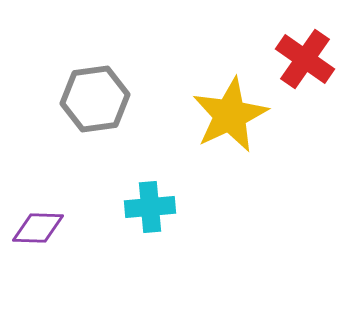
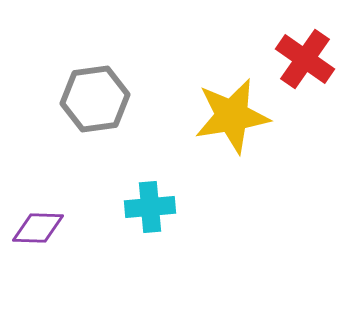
yellow star: moved 2 px right, 1 px down; rotated 16 degrees clockwise
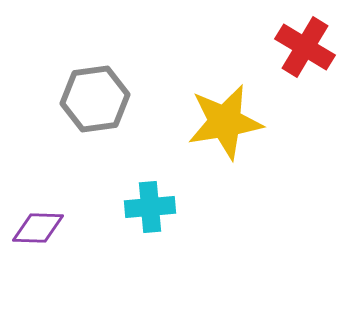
red cross: moved 12 px up; rotated 4 degrees counterclockwise
yellow star: moved 7 px left, 6 px down
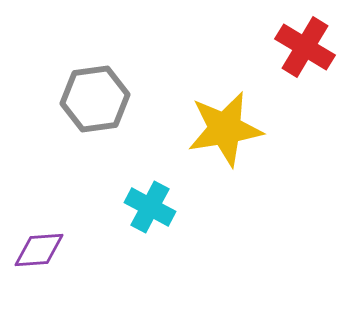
yellow star: moved 7 px down
cyan cross: rotated 33 degrees clockwise
purple diamond: moved 1 px right, 22 px down; rotated 6 degrees counterclockwise
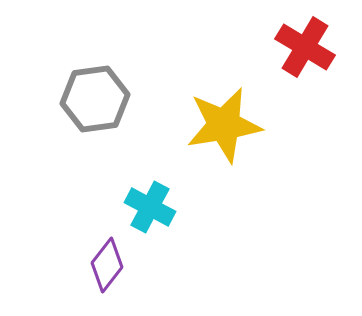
yellow star: moved 1 px left, 4 px up
purple diamond: moved 68 px right, 15 px down; rotated 48 degrees counterclockwise
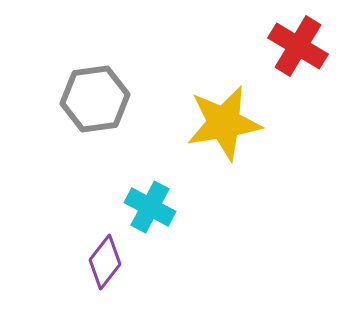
red cross: moved 7 px left, 1 px up
yellow star: moved 2 px up
purple diamond: moved 2 px left, 3 px up
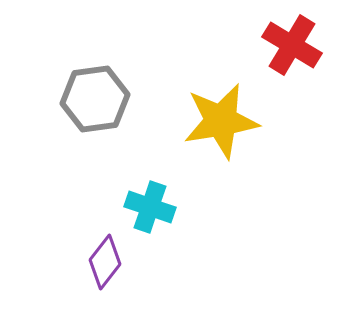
red cross: moved 6 px left, 1 px up
yellow star: moved 3 px left, 2 px up
cyan cross: rotated 9 degrees counterclockwise
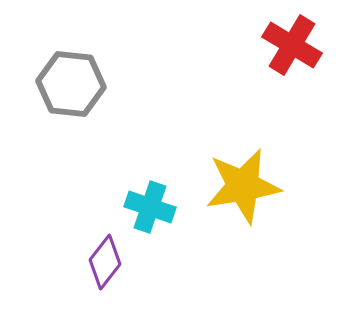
gray hexagon: moved 24 px left, 15 px up; rotated 14 degrees clockwise
yellow star: moved 22 px right, 65 px down
